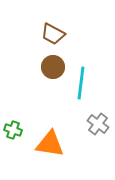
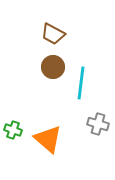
gray cross: rotated 20 degrees counterclockwise
orange triangle: moved 2 px left, 5 px up; rotated 32 degrees clockwise
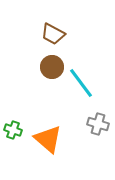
brown circle: moved 1 px left
cyan line: rotated 44 degrees counterclockwise
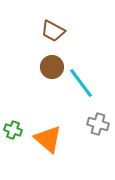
brown trapezoid: moved 3 px up
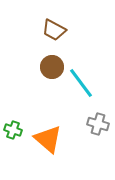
brown trapezoid: moved 1 px right, 1 px up
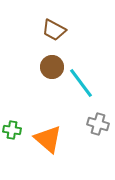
green cross: moved 1 px left; rotated 12 degrees counterclockwise
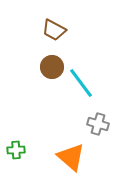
green cross: moved 4 px right, 20 px down; rotated 12 degrees counterclockwise
orange triangle: moved 23 px right, 18 px down
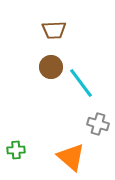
brown trapezoid: rotated 30 degrees counterclockwise
brown circle: moved 1 px left
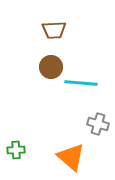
cyan line: rotated 48 degrees counterclockwise
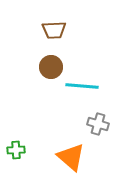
cyan line: moved 1 px right, 3 px down
